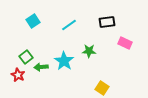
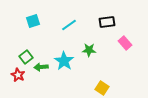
cyan square: rotated 16 degrees clockwise
pink rectangle: rotated 24 degrees clockwise
green star: moved 1 px up
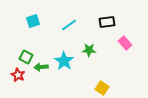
green square: rotated 24 degrees counterclockwise
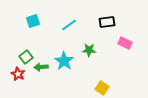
pink rectangle: rotated 24 degrees counterclockwise
green square: rotated 24 degrees clockwise
red star: moved 1 px up
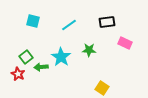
cyan square: rotated 32 degrees clockwise
cyan star: moved 3 px left, 4 px up
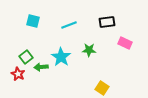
cyan line: rotated 14 degrees clockwise
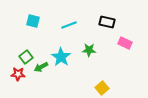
black rectangle: rotated 21 degrees clockwise
green arrow: rotated 24 degrees counterclockwise
red star: rotated 24 degrees counterclockwise
yellow square: rotated 16 degrees clockwise
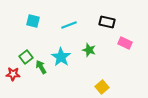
green star: rotated 16 degrees clockwise
green arrow: rotated 88 degrees clockwise
red star: moved 5 px left
yellow square: moved 1 px up
